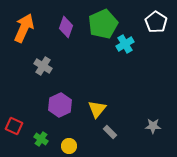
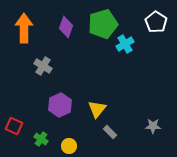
green pentagon: rotated 8 degrees clockwise
orange arrow: rotated 24 degrees counterclockwise
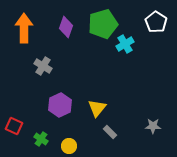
yellow triangle: moved 1 px up
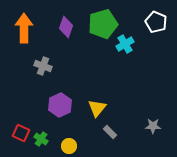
white pentagon: rotated 10 degrees counterclockwise
gray cross: rotated 12 degrees counterclockwise
red square: moved 7 px right, 7 px down
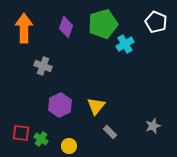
yellow triangle: moved 1 px left, 2 px up
gray star: rotated 21 degrees counterclockwise
red square: rotated 18 degrees counterclockwise
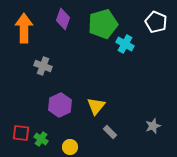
purple diamond: moved 3 px left, 8 px up
cyan cross: rotated 30 degrees counterclockwise
yellow circle: moved 1 px right, 1 px down
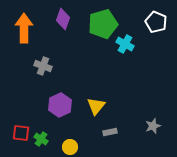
gray rectangle: rotated 56 degrees counterclockwise
